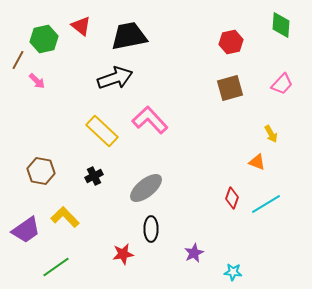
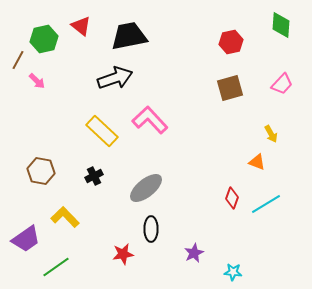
purple trapezoid: moved 9 px down
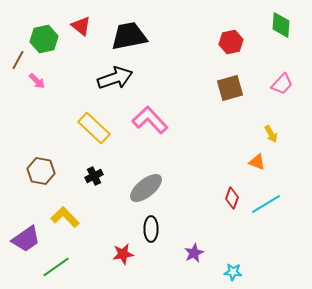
yellow rectangle: moved 8 px left, 3 px up
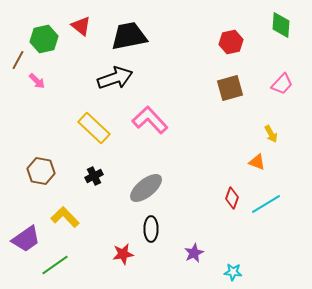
green line: moved 1 px left, 2 px up
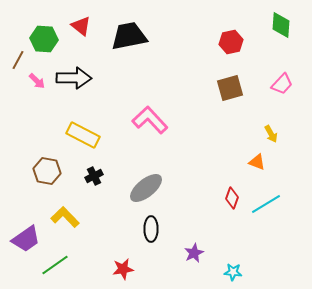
green hexagon: rotated 16 degrees clockwise
black arrow: moved 41 px left; rotated 20 degrees clockwise
yellow rectangle: moved 11 px left, 7 px down; rotated 16 degrees counterclockwise
brown hexagon: moved 6 px right
red star: moved 15 px down
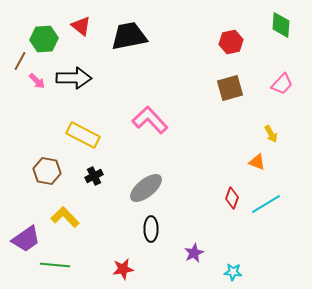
green hexagon: rotated 8 degrees counterclockwise
brown line: moved 2 px right, 1 px down
green line: rotated 40 degrees clockwise
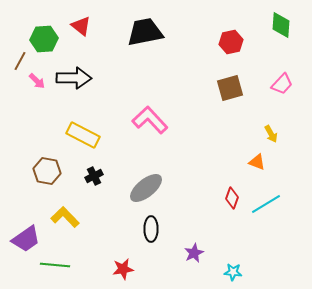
black trapezoid: moved 16 px right, 4 px up
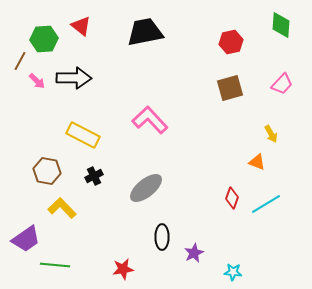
yellow L-shape: moved 3 px left, 9 px up
black ellipse: moved 11 px right, 8 px down
